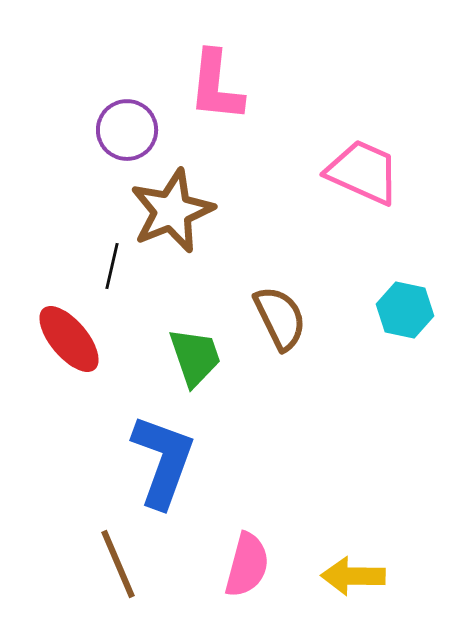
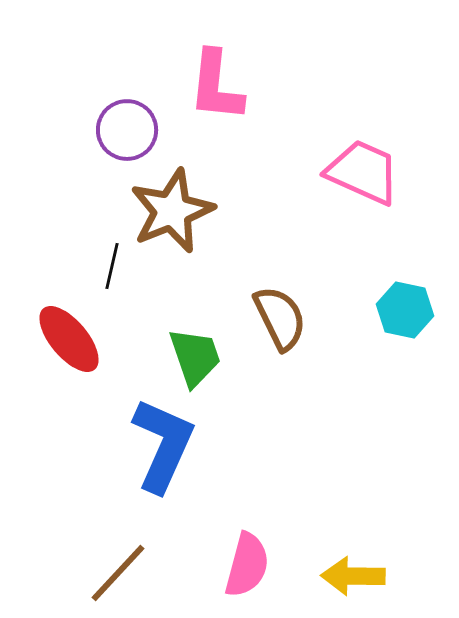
blue L-shape: moved 16 px up; rotated 4 degrees clockwise
brown line: moved 9 px down; rotated 66 degrees clockwise
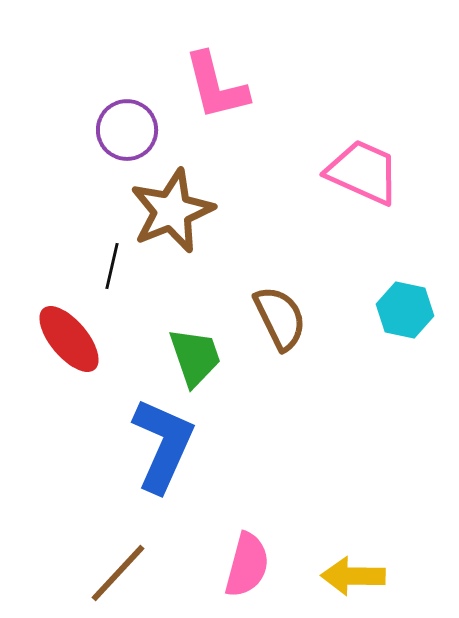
pink L-shape: rotated 20 degrees counterclockwise
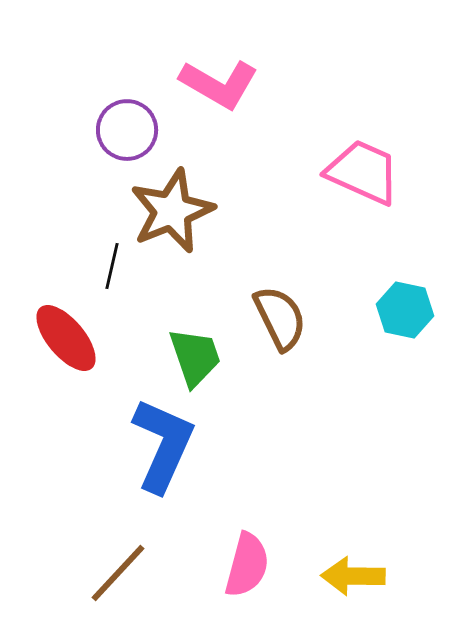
pink L-shape: moved 3 px right, 2 px up; rotated 46 degrees counterclockwise
red ellipse: moved 3 px left, 1 px up
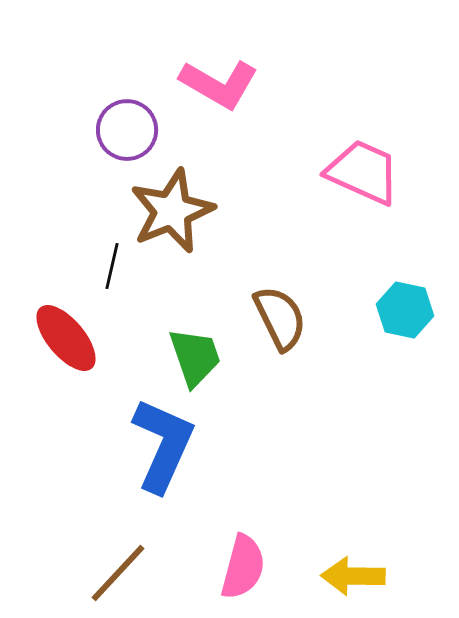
pink semicircle: moved 4 px left, 2 px down
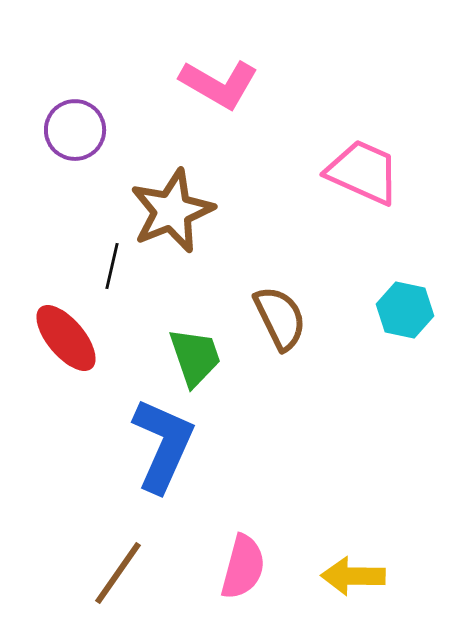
purple circle: moved 52 px left
brown line: rotated 8 degrees counterclockwise
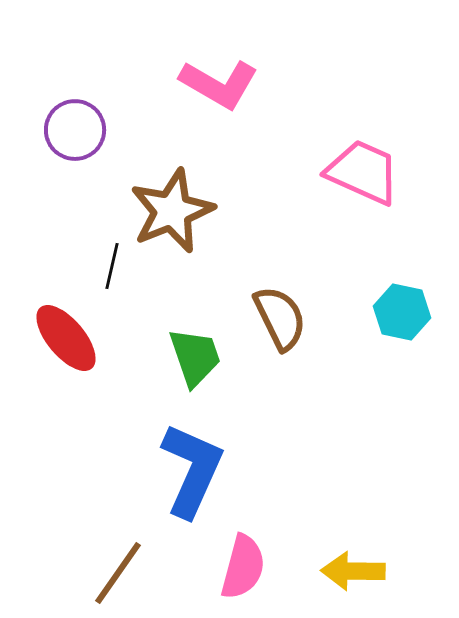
cyan hexagon: moved 3 px left, 2 px down
blue L-shape: moved 29 px right, 25 px down
yellow arrow: moved 5 px up
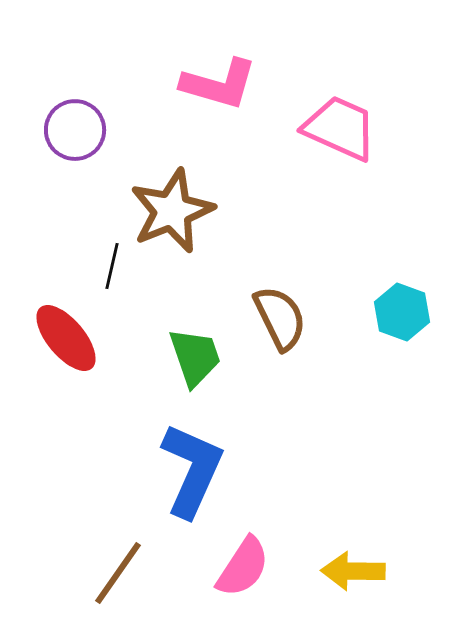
pink L-shape: rotated 14 degrees counterclockwise
pink trapezoid: moved 23 px left, 44 px up
cyan hexagon: rotated 8 degrees clockwise
pink semicircle: rotated 18 degrees clockwise
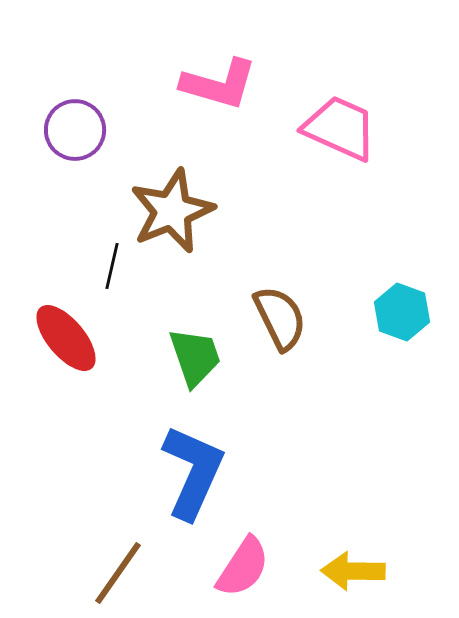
blue L-shape: moved 1 px right, 2 px down
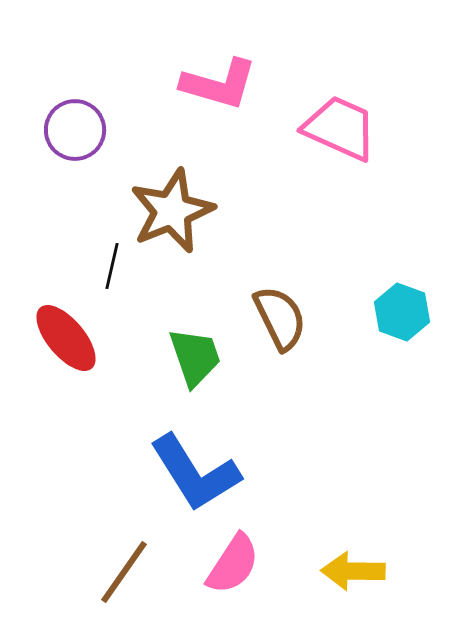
blue L-shape: moved 2 px right, 1 px down; rotated 124 degrees clockwise
pink semicircle: moved 10 px left, 3 px up
brown line: moved 6 px right, 1 px up
